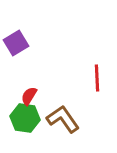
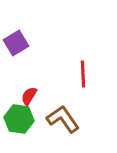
red line: moved 14 px left, 4 px up
green hexagon: moved 6 px left, 1 px down
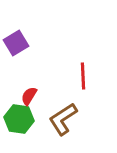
red line: moved 2 px down
brown L-shape: rotated 88 degrees counterclockwise
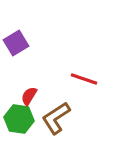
red line: moved 1 px right, 3 px down; rotated 68 degrees counterclockwise
brown L-shape: moved 7 px left, 1 px up
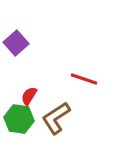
purple square: rotated 10 degrees counterclockwise
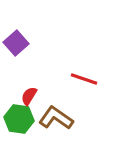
brown L-shape: rotated 68 degrees clockwise
